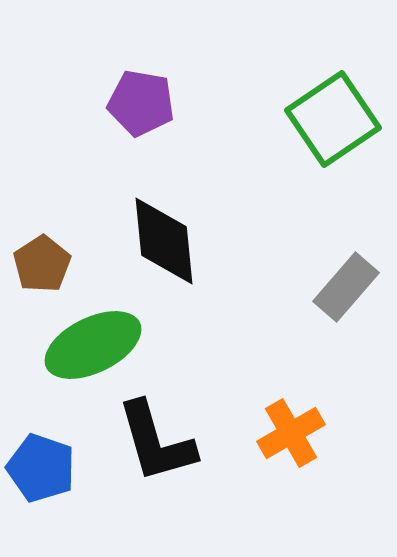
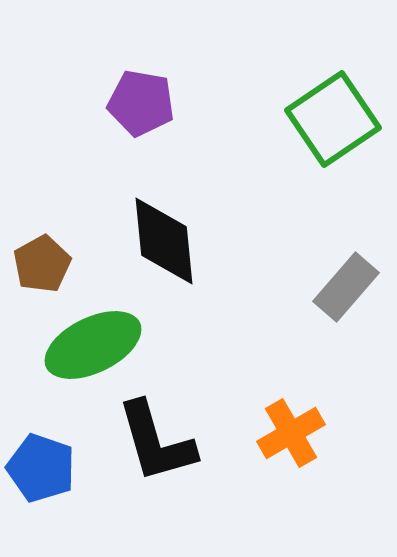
brown pentagon: rotated 4 degrees clockwise
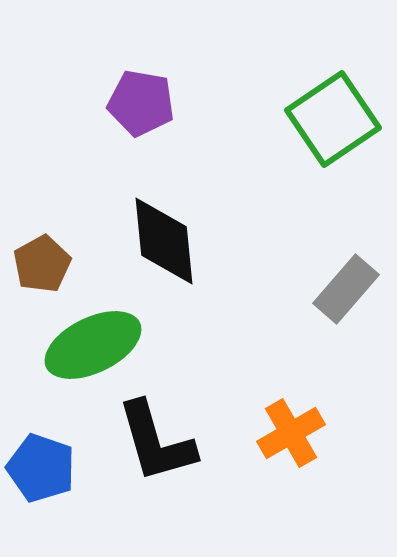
gray rectangle: moved 2 px down
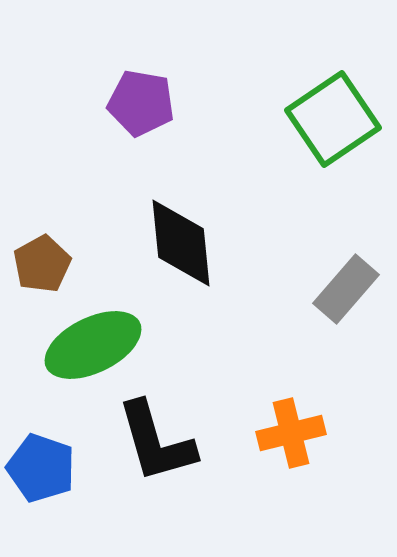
black diamond: moved 17 px right, 2 px down
orange cross: rotated 16 degrees clockwise
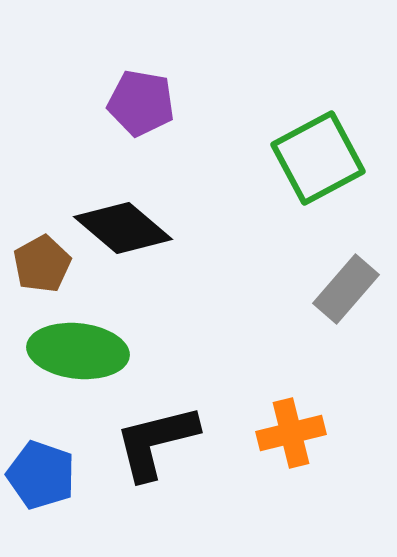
green square: moved 15 px left, 39 px down; rotated 6 degrees clockwise
black diamond: moved 58 px left, 15 px up; rotated 44 degrees counterclockwise
green ellipse: moved 15 px left, 6 px down; rotated 32 degrees clockwise
black L-shape: rotated 92 degrees clockwise
blue pentagon: moved 7 px down
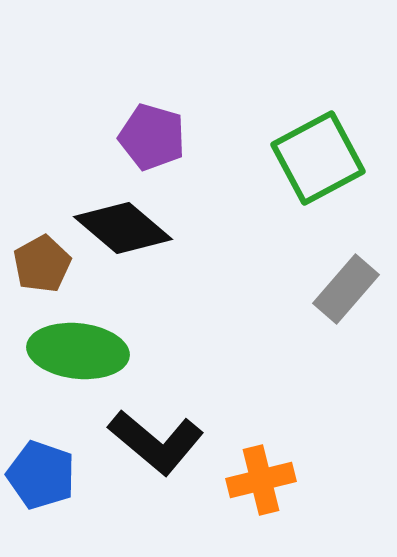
purple pentagon: moved 11 px right, 34 px down; rotated 6 degrees clockwise
orange cross: moved 30 px left, 47 px down
black L-shape: rotated 126 degrees counterclockwise
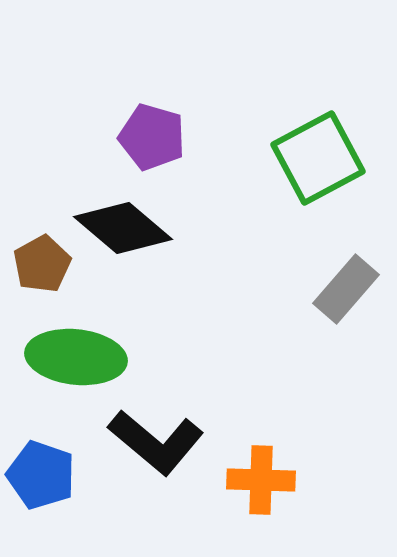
green ellipse: moved 2 px left, 6 px down
orange cross: rotated 16 degrees clockwise
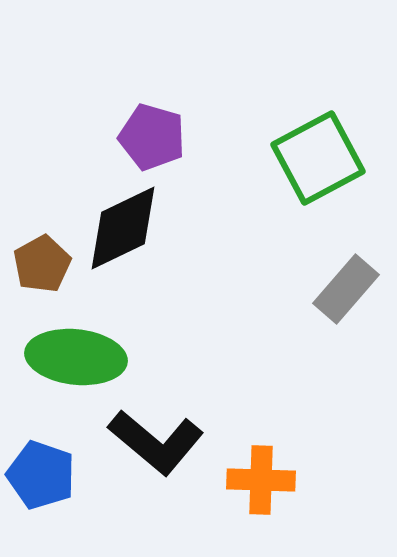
black diamond: rotated 66 degrees counterclockwise
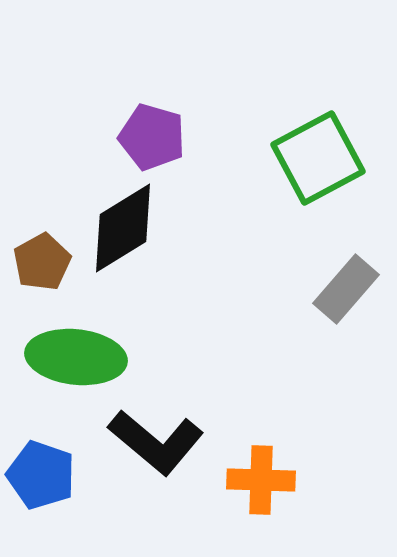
black diamond: rotated 6 degrees counterclockwise
brown pentagon: moved 2 px up
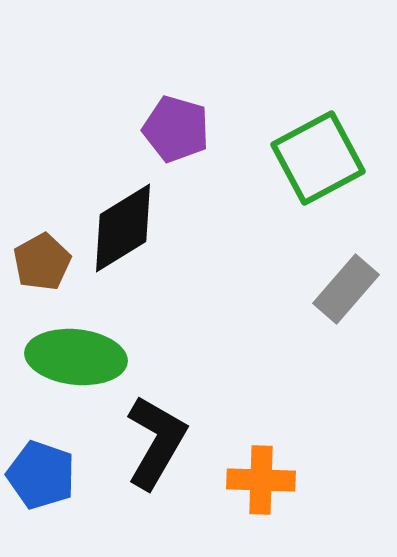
purple pentagon: moved 24 px right, 8 px up
black L-shape: rotated 100 degrees counterclockwise
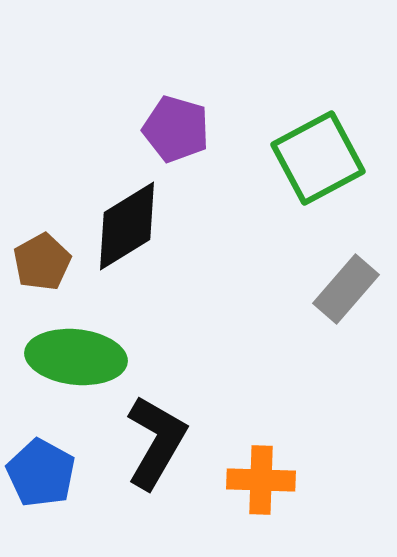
black diamond: moved 4 px right, 2 px up
blue pentagon: moved 2 px up; rotated 10 degrees clockwise
